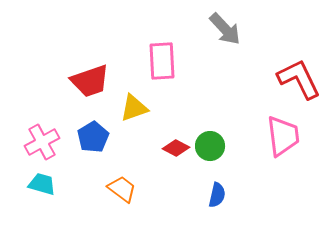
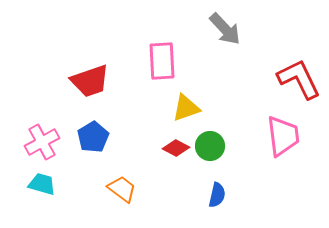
yellow triangle: moved 52 px right
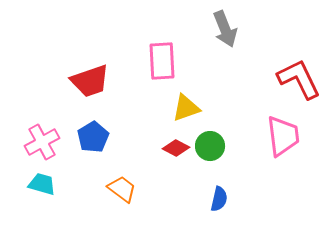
gray arrow: rotated 21 degrees clockwise
blue semicircle: moved 2 px right, 4 px down
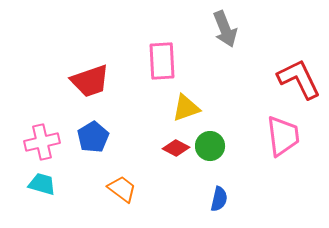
pink cross: rotated 16 degrees clockwise
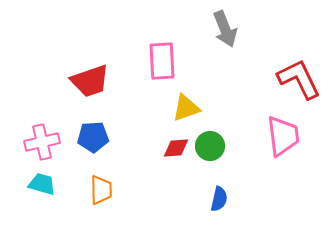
blue pentagon: rotated 28 degrees clockwise
red diamond: rotated 32 degrees counterclockwise
orange trapezoid: moved 21 px left, 1 px down; rotated 52 degrees clockwise
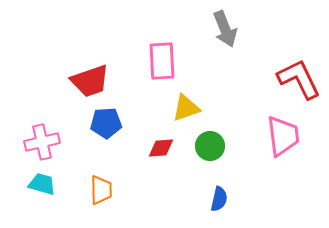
blue pentagon: moved 13 px right, 14 px up
red diamond: moved 15 px left
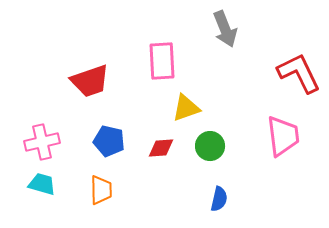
red L-shape: moved 6 px up
blue pentagon: moved 3 px right, 18 px down; rotated 16 degrees clockwise
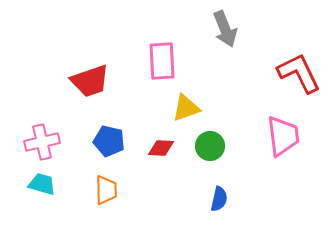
red diamond: rotated 8 degrees clockwise
orange trapezoid: moved 5 px right
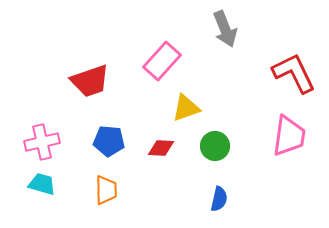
pink rectangle: rotated 45 degrees clockwise
red L-shape: moved 5 px left
pink trapezoid: moved 6 px right; rotated 15 degrees clockwise
blue pentagon: rotated 8 degrees counterclockwise
green circle: moved 5 px right
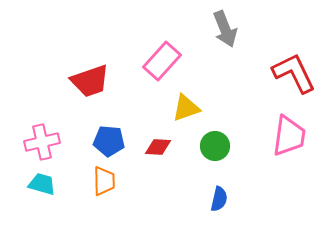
red diamond: moved 3 px left, 1 px up
orange trapezoid: moved 2 px left, 9 px up
